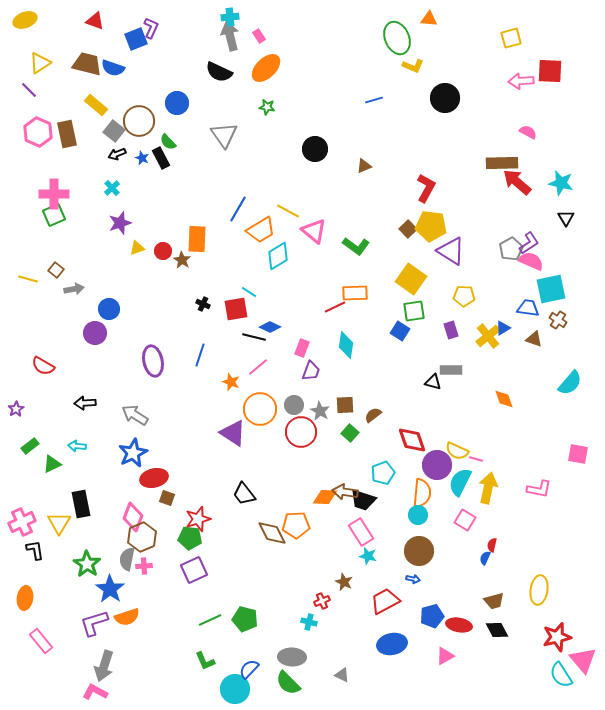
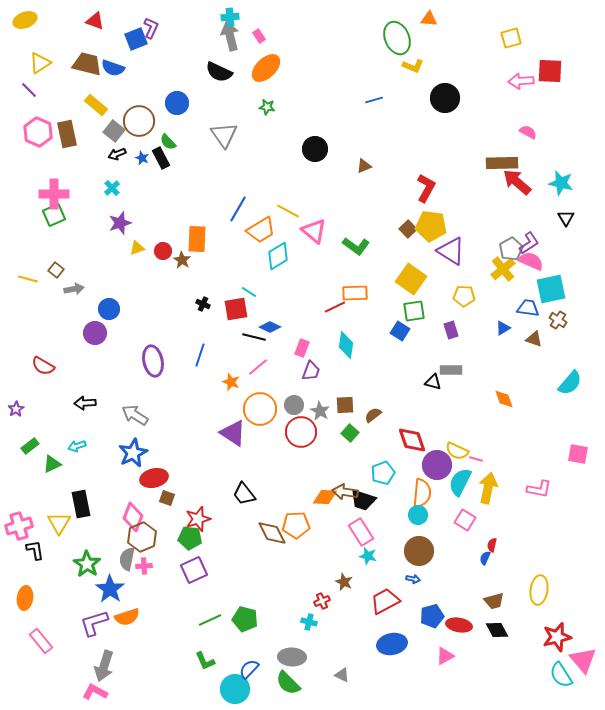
yellow cross at (488, 336): moved 15 px right, 67 px up
cyan arrow at (77, 446): rotated 24 degrees counterclockwise
pink cross at (22, 522): moved 3 px left, 4 px down; rotated 8 degrees clockwise
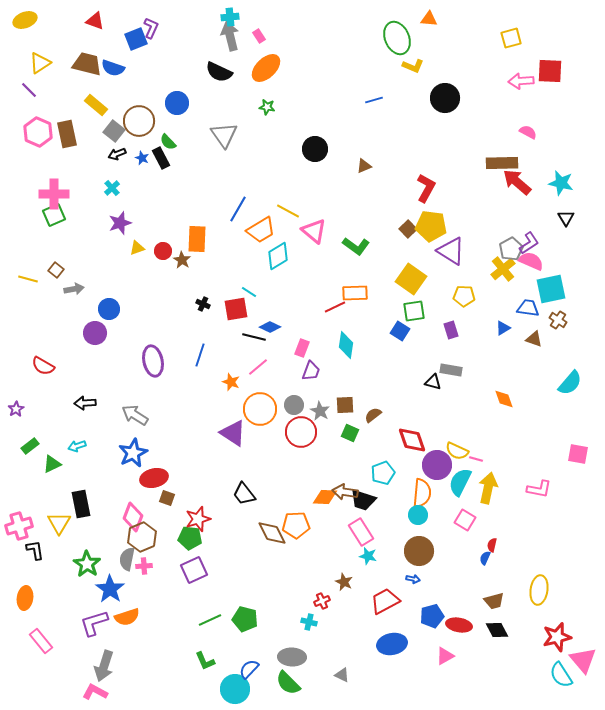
gray rectangle at (451, 370): rotated 10 degrees clockwise
green square at (350, 433): rotated 18 degrees counterclockwise
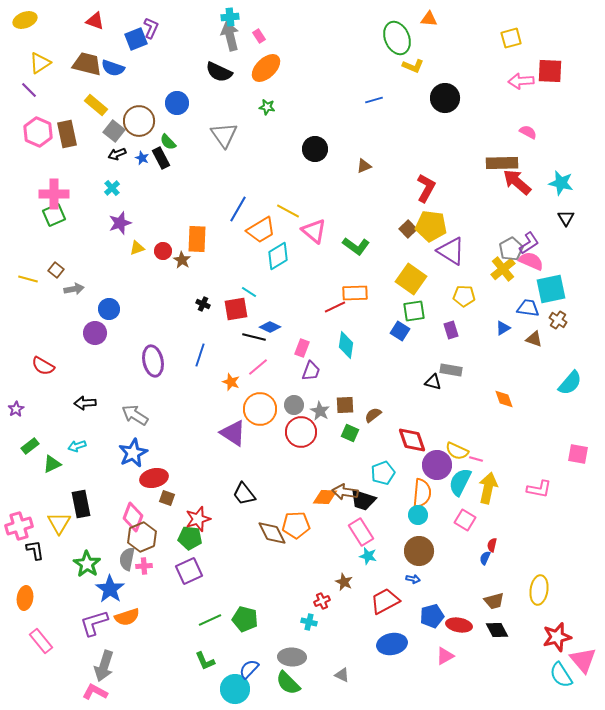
purple square at (194, 570): moved 5 px left, 1 px down
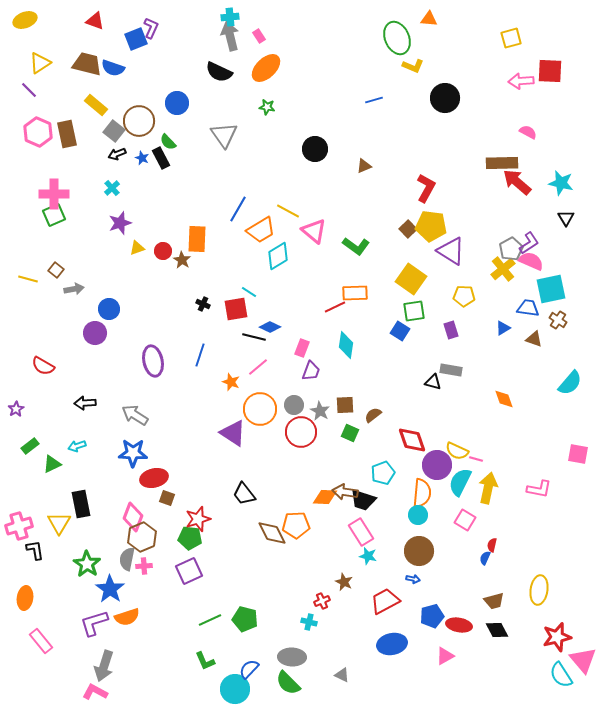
blue star at (133, 453): rotated 28 degrees clockwise
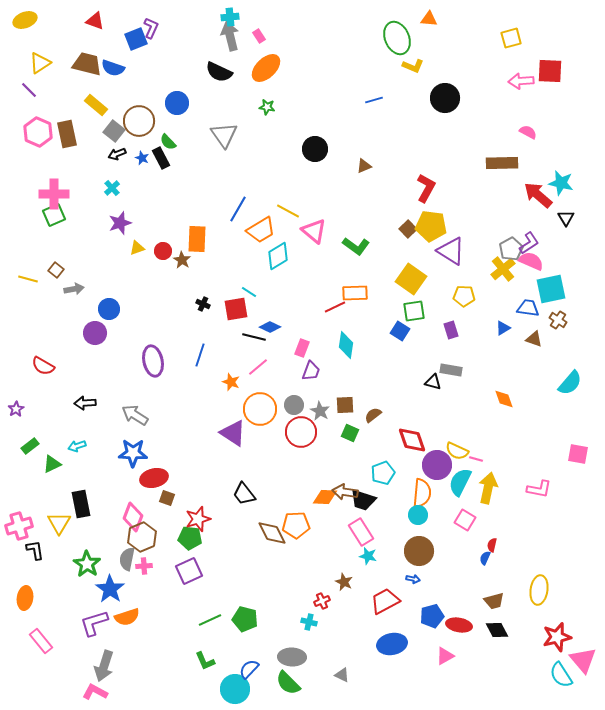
red arrow at (517, 182): moved 21 px right, 13 px down
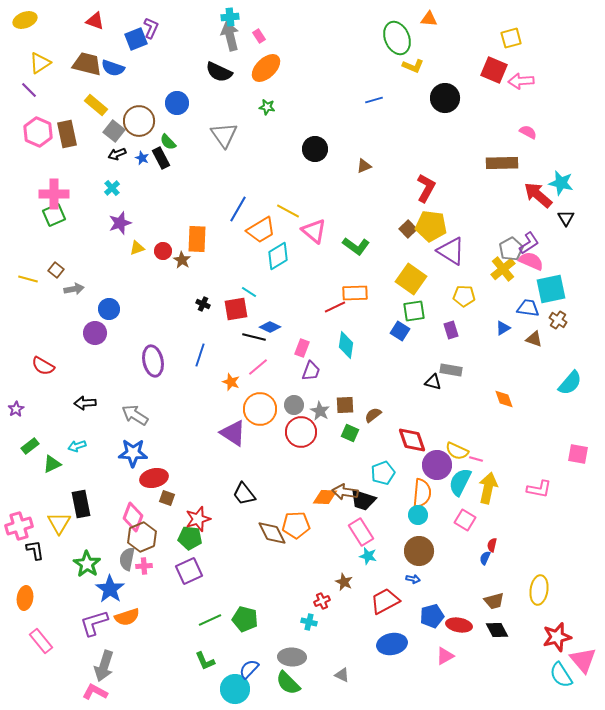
red square at (550, 71): moved 56 px left, 1 px up; rotated 20 degrees clockwise
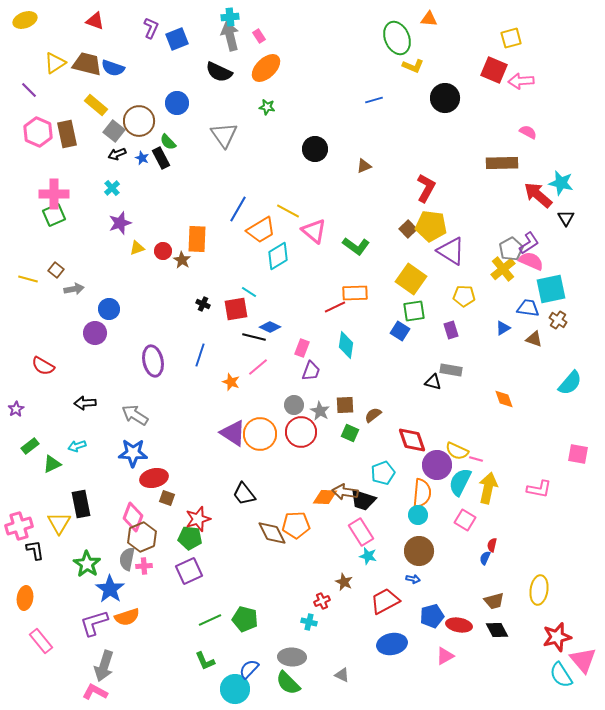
blue square at (136, 39): moved 41 px right
yellow triangle at (40, 63): moved 15 px right
orange circle at (260, 409): moved 25 px down
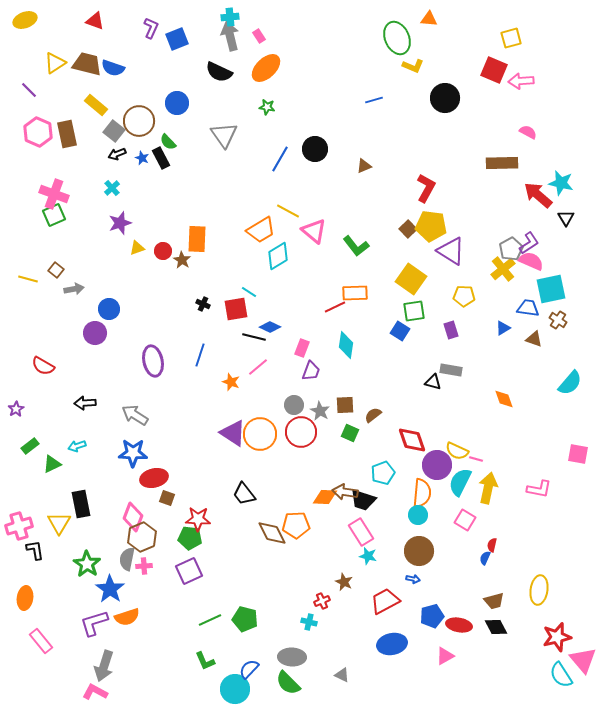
pink cross at (54, 194): rotated 20 degrees clockwise
blue line at (238, 209): moved 42 px right, 50 px up
green L-shape at (356, 246): rotated 16 degrees clockwise
red star at (198, 519): rotated 20 degrees clockwise
black diamond at (497, 630): moved 1 px left, 3 px up
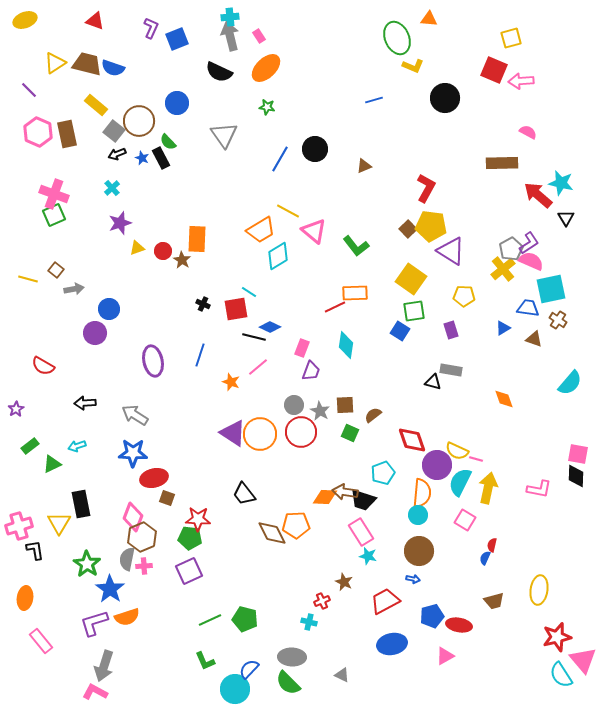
black diamond at (496, 627): moved 80 px right, 151 px up; rotated 30 degrees clockwise
